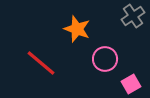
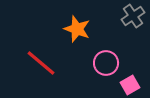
pink circle: moved 1 px right, 4 px down
pink square: moved 1 px left, 1 px down
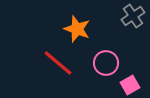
red line: moved 17 px right
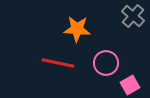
gray cross: rotated 15 degrees counterclockwise
orange star: rotated 16 degrees counterclockwise
red line: rotated 28 degrees counterclockwise
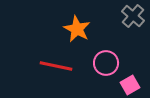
orange star: rotated 24 degrees clockwise
red line: moved 2 px left, 3 px down
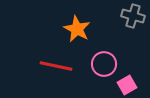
gray cross: rotated 25 degrees counterclockwise
pink circle: moved 2 px left, 1 px down
pink square: moved 3 px left
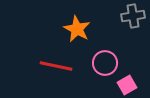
gray cross: rotated 25 degrees counterclockwise
pink circle: moved 1 px right, 1 px up
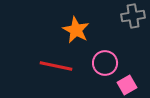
orange star: moved 1 px left, 1 px down
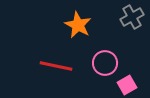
gray cross: moved 1 px left, 1 px down; rotated 20 degrees counterclockwise
orange star: moved 2 px right, 5 px up
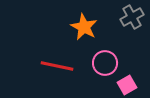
orange star: moved 6 px right, 2 px down
red line: moved 1 px right
